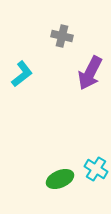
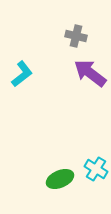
gray cross: moved 14 px right
purple arrow: rotated 100 degrees clockwise
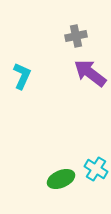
gray cross: rotated 25 degrees counterclockwise
cyan L-shape: moved 2 px down; rotated 28 degrees counterclockwise
green ellipse: moved 1 px right
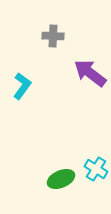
gray cross: moved 23 px left; rotated 15 degrees clockwise
cyan L-shape: moved 10 px down; rotated 12 degrees clockwise
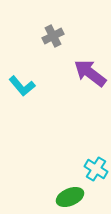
gray cross: rotated 30 degrees counterclockwise
cyan L-shape: rotated 104 degrees clockwise
green ellipse: moved 9 px right, 18 px down
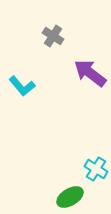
gray cross: rotated 30 degrees counterclockwise
green ellipse: rotated 8 degrees counterclockwise
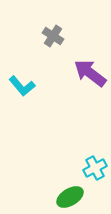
cyan cross: moved 1 px left, 1 px up; rotated 30 degrees clockwise
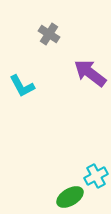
gray cross: moved 4 px left, 2 px up
cyan L-shape: rotated 12 degrees clockwise
cyan cross: moved 1 px right, 8 px down
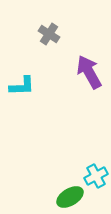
purple arrow: moved 1 px left, 1 px up; rotated 24 degrees clockwise
cyan L-shape: rotated 64 degrees counterclockwise
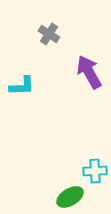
cyan cross: moved 1 px left, 5 px up; rotated 25 degrees clockwise
